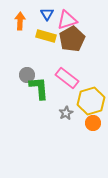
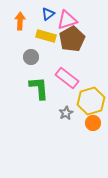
blue triangle: moved 1 px right; rotated 24 degrees clockwise
gray circle: moved 4 px right, 18 px up
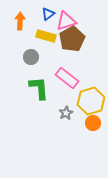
pink triangle: moved 1 px left, 1 px down
